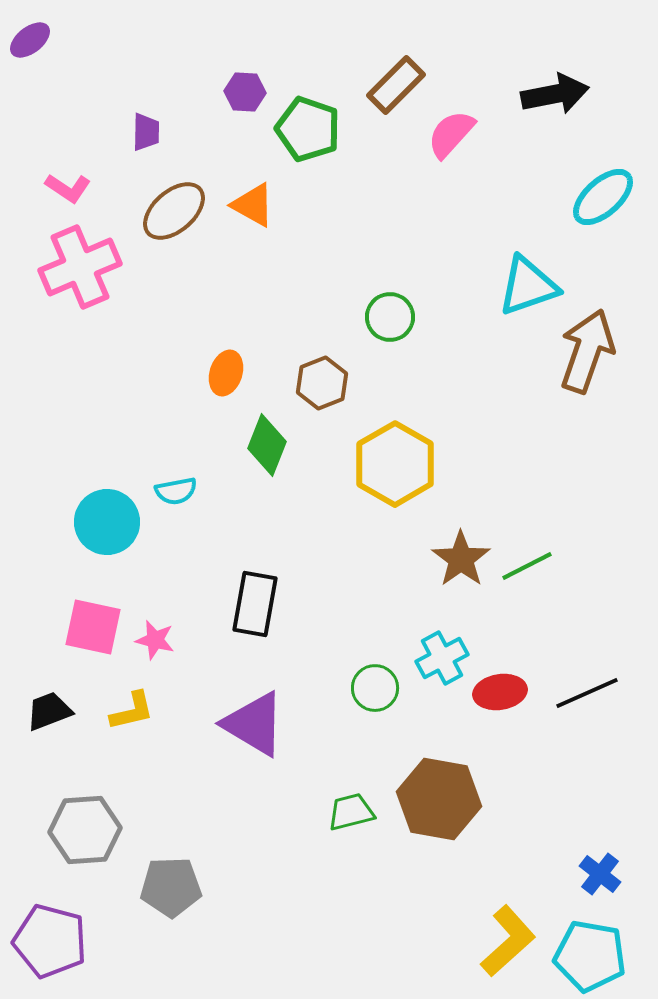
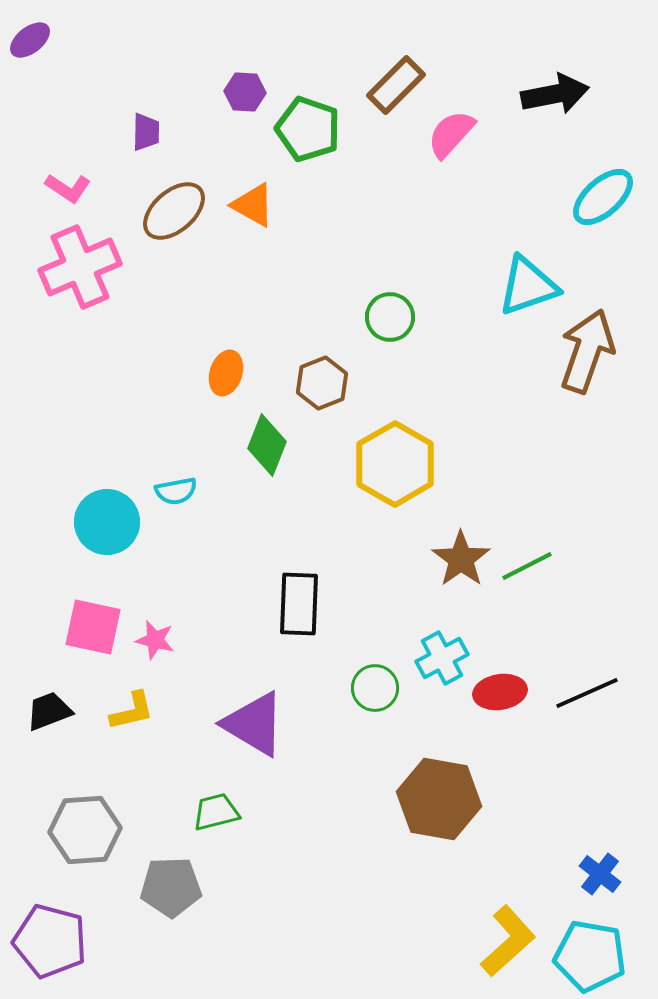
black rectangle at (255, 604): moved 44 px right; rotated 8 degrees counterclockwise
green trapezoid at (351, 812): moved 135 px left
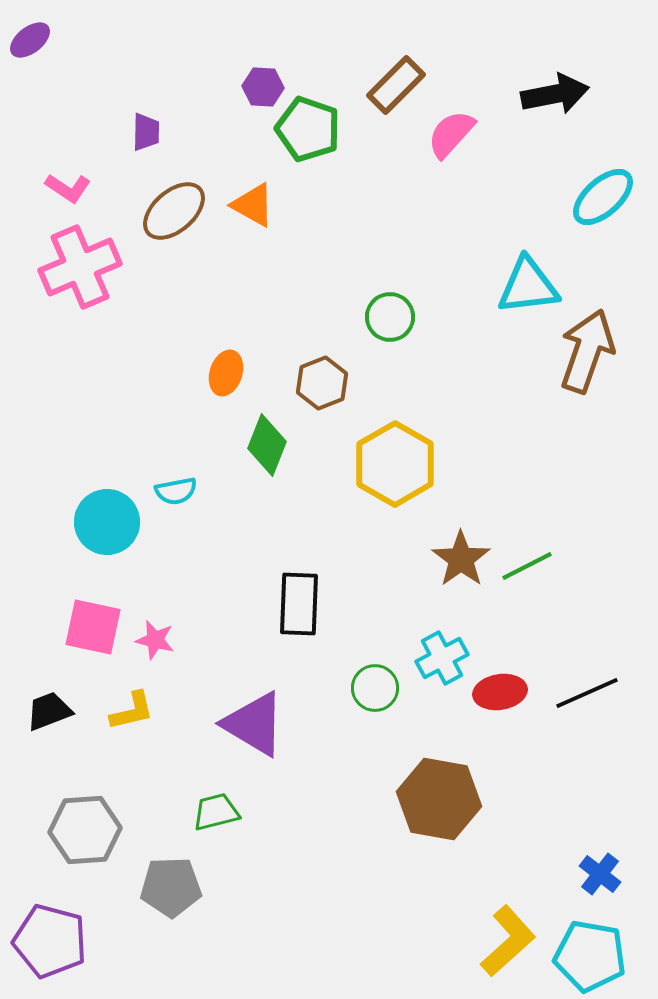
purple hexagon at (245, 92): moved 18 px right, 5 px up
cyan triangle at (528, 286): rotated 12 degrees clockwise
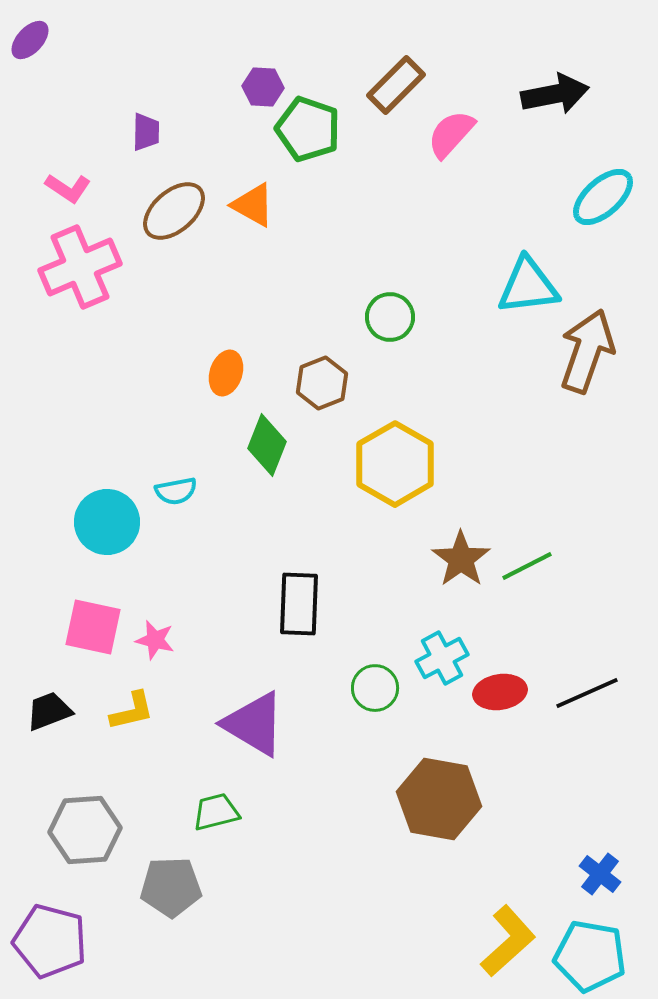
purple ellipse at (30, 40): rotated 9 degrees counterclockwise
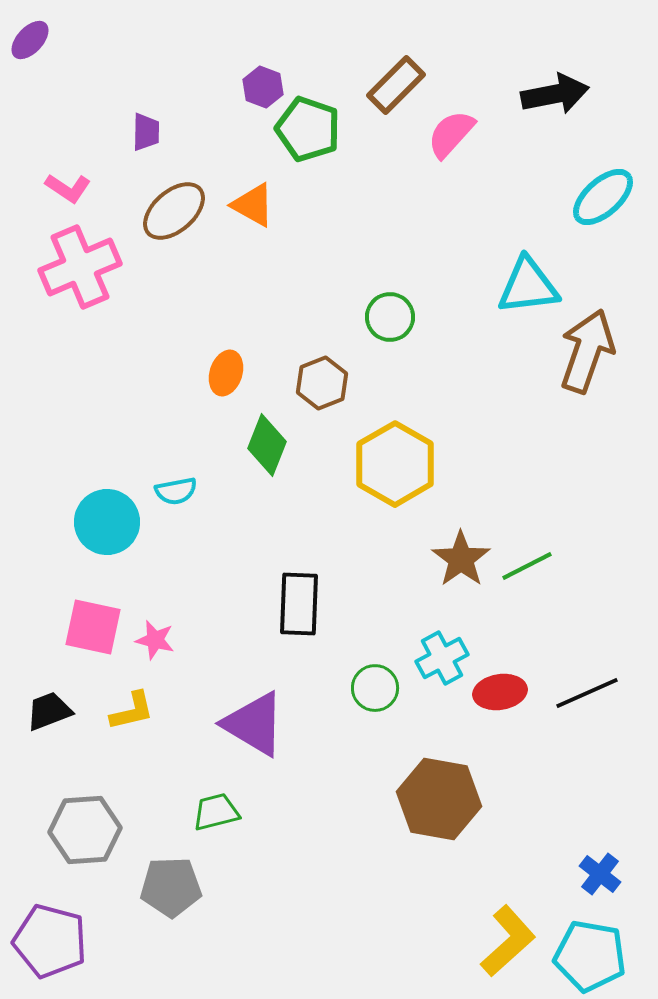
purple hexagon at (263, 87): rotated 18 degrees clockwise
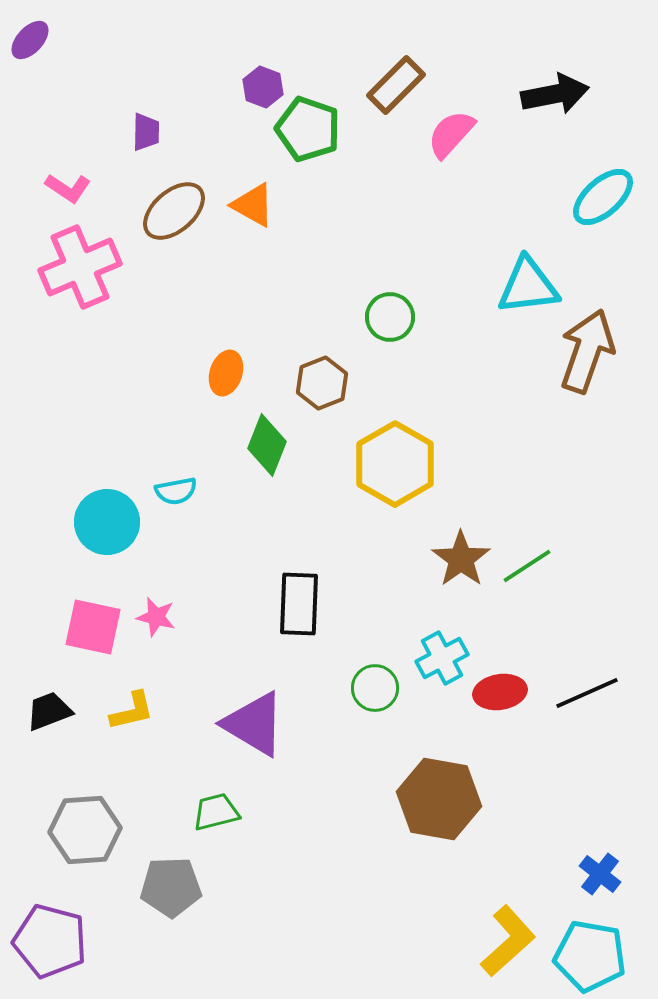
green line at (527, 566): rotated 6 degrees counterclockwise
pink star at (155, 640): moved 1 px right, 23 px up
